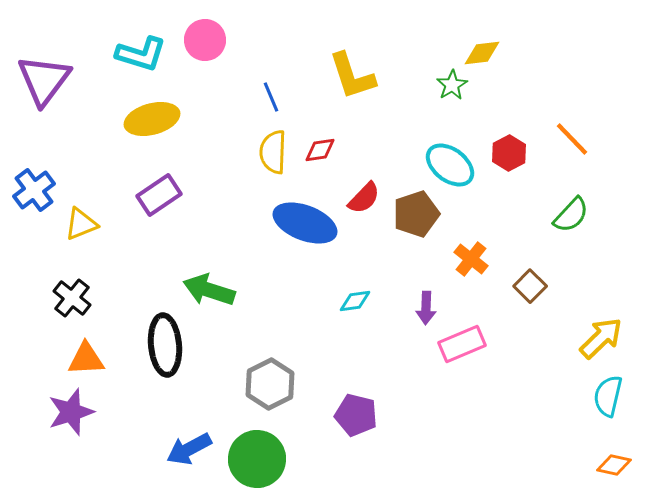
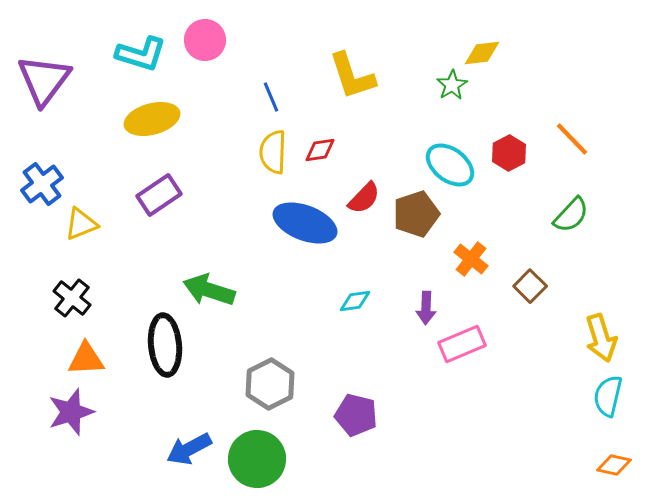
blue cross: moved 8 px right, 6 px up
yellow arrow: rotated 117 degrees clockwise
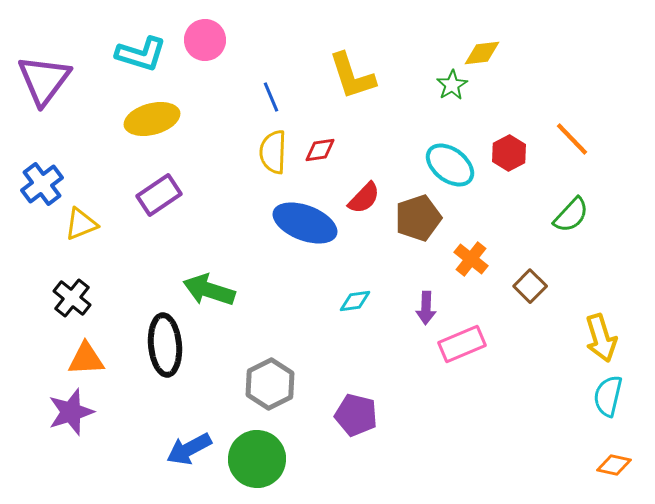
brown pentagon: moved 2 px right, 4 px down
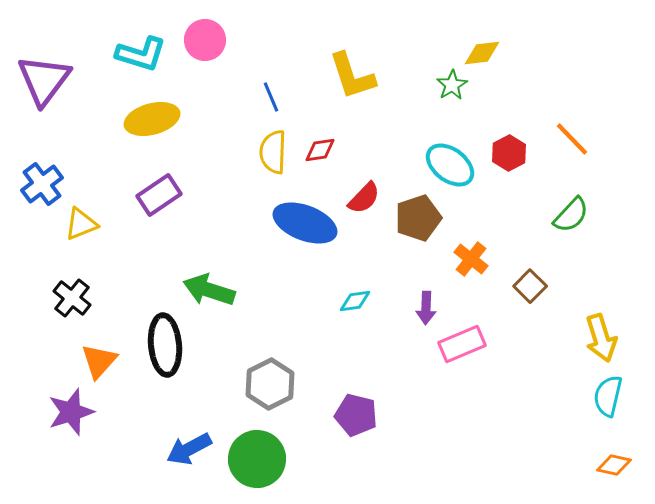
orange triangle: moved 13 px right, 2 px down; rotated 45 degrees counterclockwise
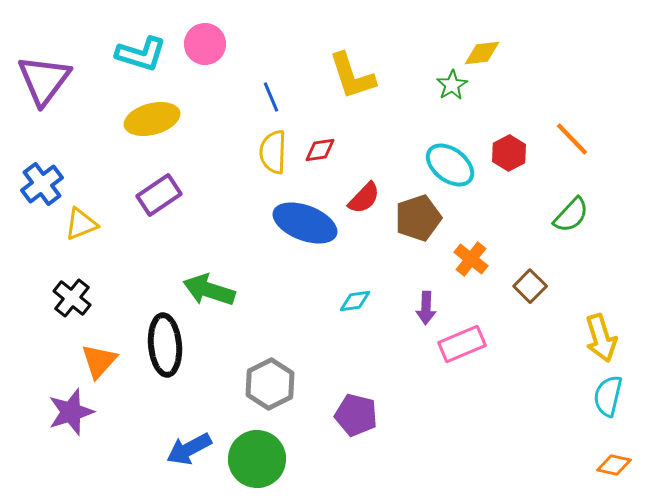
pink circle: moved 4 px down
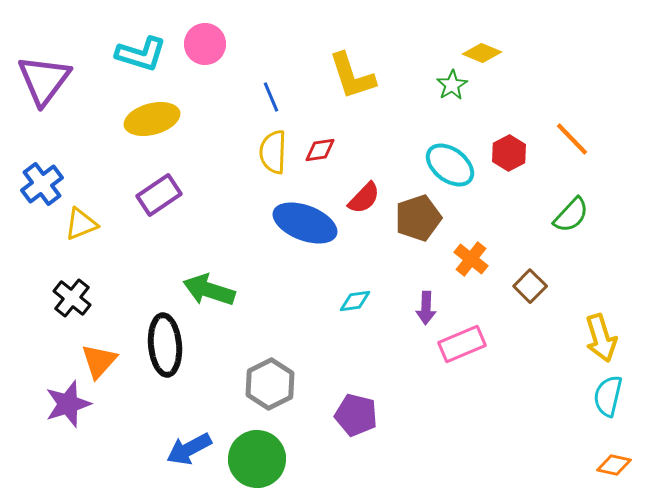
yellow diamond: rotated 30 degrees clockwise
purple star: moved 3 px left, 8 px up
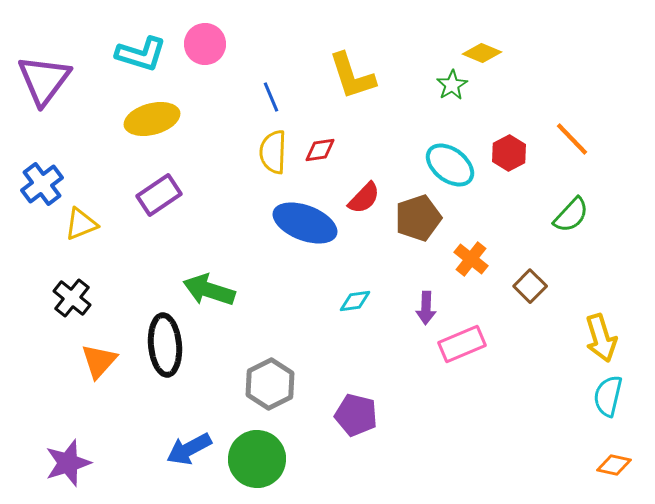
purple star: moved 59 px down
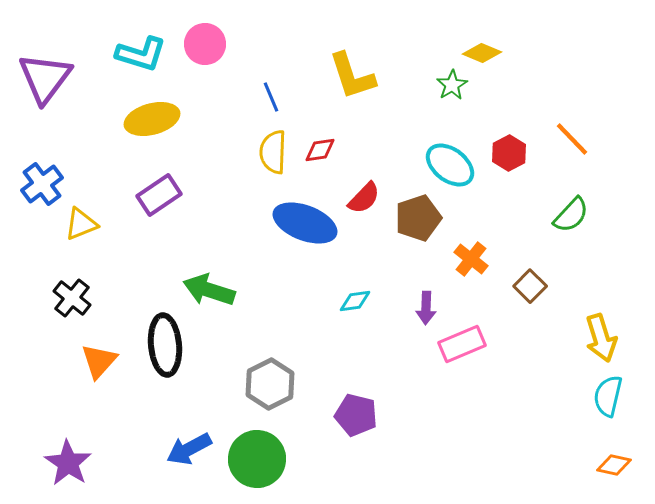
purple triangle: moved 1 px right, 2 px up
purple star: rotated 21 degrees counterclockwise
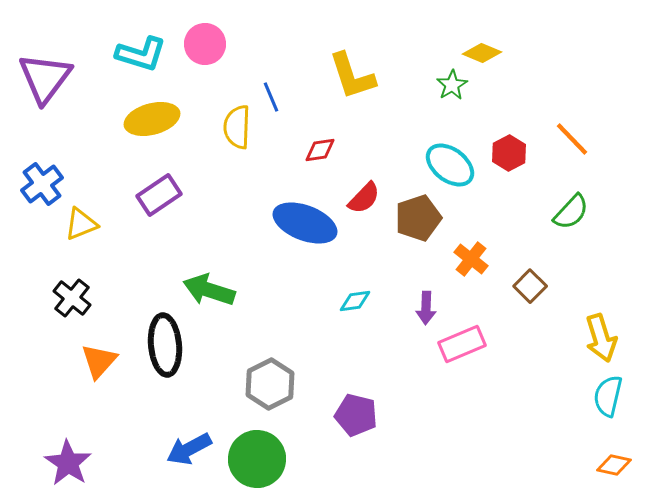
yellow semicircle: moved 36 px left, 25 px up
green semicircle: moved 3 px up
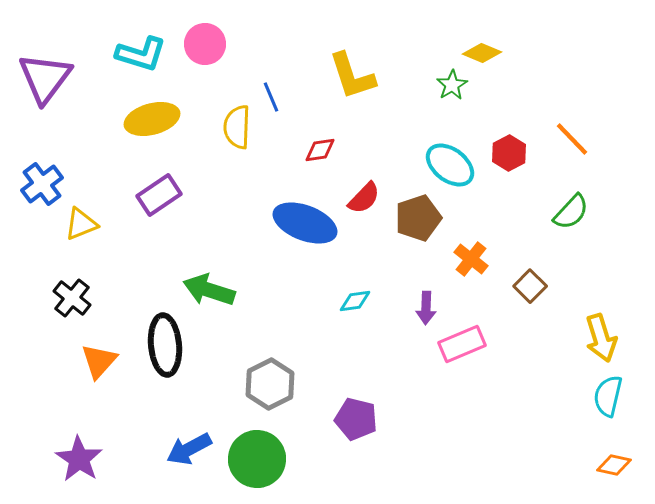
purple pentagon: moved 4 px down
purple star: moved 11 px right, 4 px up
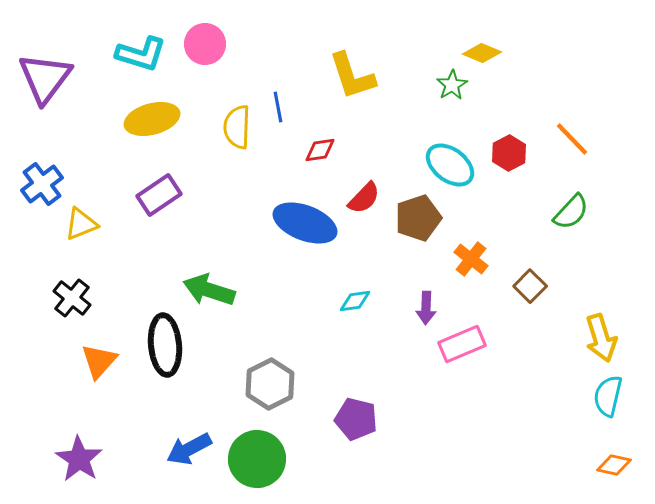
blue line: moved 7 px right, 10 px down; rotated 12 degrees clockwise
